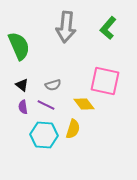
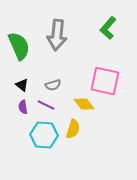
gray arrow: moved 9 px left, 8 px down
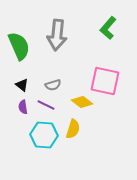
yellow diamond: moved 2 px left, 2 px up; rotated 15 degrees counterclockwise
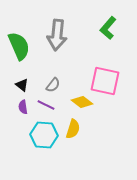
gray semicircle: rotated 35 degrees counterclockwise
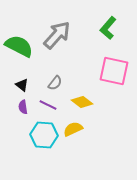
gray arrow: rotated 144 degrees counterclockwise
green semicircle: rotated 40 degrees counterclockwise
pink square: moved 9 px right, 10 px up
gray semicircle: moved 2 px right, 2 px up
purple line: moved 2 px right
yellow semicircle: rotated 132 degrees counterclockwise
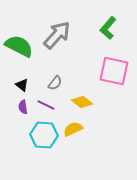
purple line: moved 2 px left
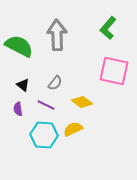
gray arrow: rotated 44 degrees counterclockwise
black triangle: moved 1 px right
purple semicircle: moved 5 px left, 2 px down
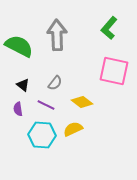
green L-shape: moved 1 px right
cyan hexagon: moved 2 px left
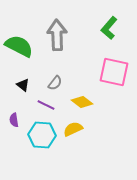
pink square: moved 1 px down
purple semicircle: moved 4 px left, 11 px down
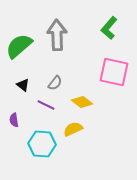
green semicircle: rotated 68 degrees counterclockwise
cyan hexagon: moved 9 px down
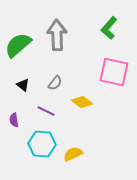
green semicircle: moved 1 px left, 1 px up
purple line: moved 6 px down
yellow semicircle: moved 25 px down
